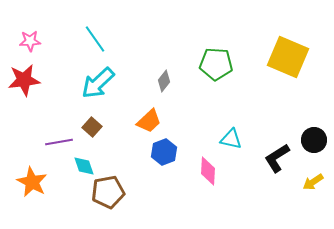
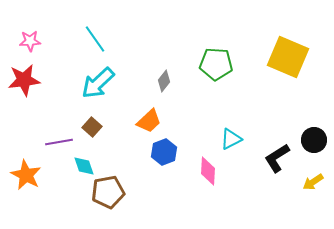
cyan triangle: rotated 40 degrees counterclockwise
orange star: moved 6 px left, 7 px up
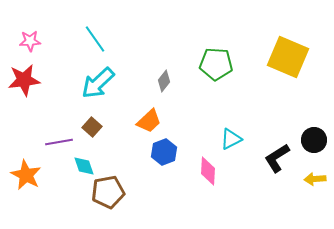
yellow arrow: moved 2 px right, 3 px up; rotated 30 degrees clockwise
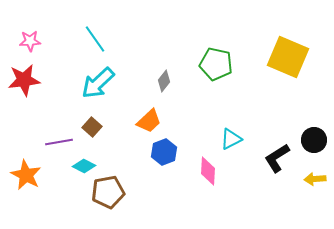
green pentagon: rotated 8 degrees clockwise
cyan diamond: rotated 45 degrees counterclockwise
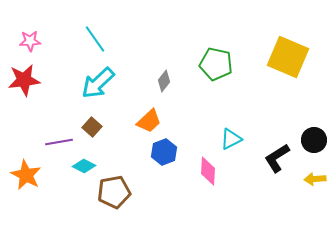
brown pentagon: moved 6 px right
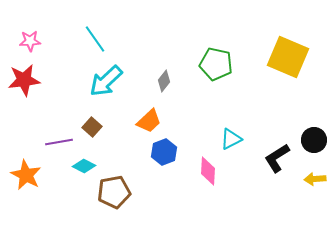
cyan arrow: moved 8 px right, 2 px up
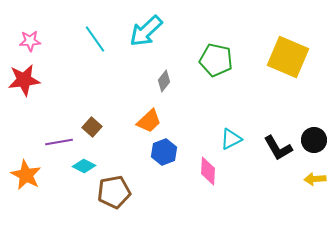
green pentagon: moved 4 px up
cyan arrow: moved 40 px right, 50 px up
black L-shape: moved 1 px right, 10 px up; rotated 88 degrees counterclockwise
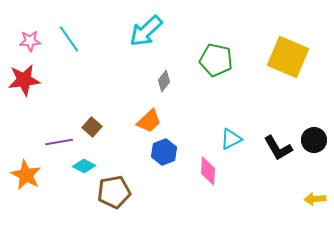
cyan line: moved 26 px left
yellow arrow: moved 20 px down
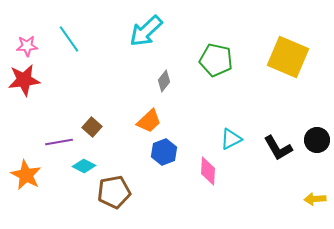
pink star: moved 3 px left, 5 px down
black circle: moved 3 px right
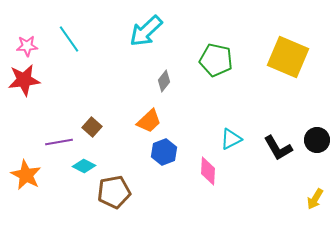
yellow arrow: rotated 55 degrees counterclockwise
